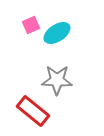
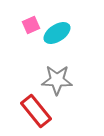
red rectangle: moved 3 px right; rotated 12 degrees clockwise
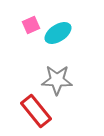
cyan ellipse: moved 1 px right
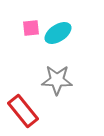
pink square: moved 3 px down; rotated 18 degrees clockwise
red rectangle: moved 13 px left
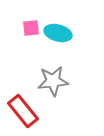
cyan ellipse: rotated 48 degrees clockwise
gray star: moved 4 px left, 1 px down; rotated 8 degrees counterclockwise
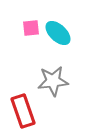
cyan ellipse: rotated 28 degrees clockwise
red rectangle: rotated 20 degrees clockwise
